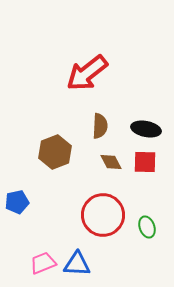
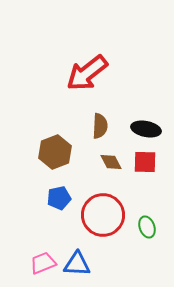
blue pentagon: moved 42 px right, 4 px up
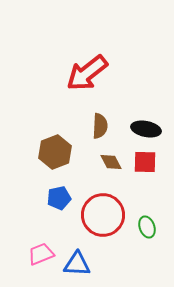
pink trapezoid: moved 2 px left, 9 px up
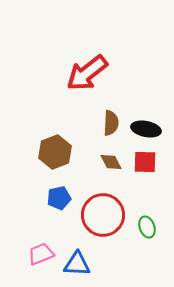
brown semicircle: moved 11 px right, 3 px up
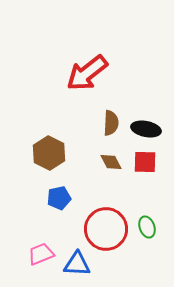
brown hexagon: moved 6 px left, 1 px down; rotated 12 degrees counterclockwise
red circle: moved 3 px right, 14 px down
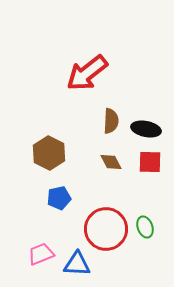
brown semicircle: moved 2 px up
red square: moved 5 px right
green ellipse: moved 2 px left
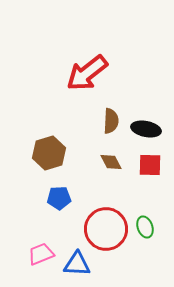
brown hexagon: rotated 16 degrees clockwise
red square: moved 3 px down
blue pentagon: rotated 10 degrees clockwise
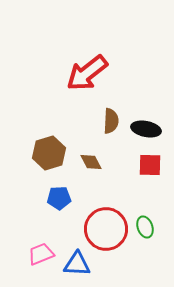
brown diamond: moved 20 px left
